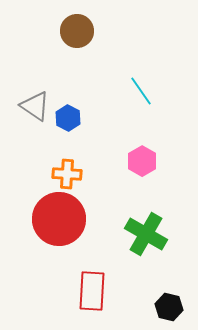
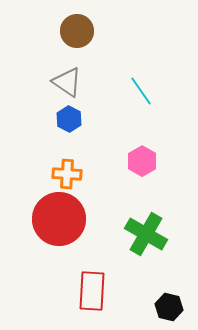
gray triangle: moved 32 px right, 24 px up
blue hexagon: moved 1 px right, 1 px down
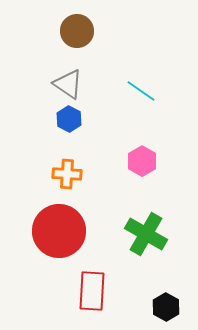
gray triangle: moved 1 px right, 2 px down
cyan line: rotated 20 degrees counterclockwise
red circle: moved 12 px down
black hexagon: moved 3 px left; rotated 16 degrees clockwise
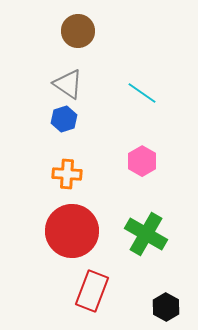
brown circle: moved 1 px right
cyan line: moved 1 px right, 2 px down
blue hexagon: moved 5 px left; rotated 15 degrees clockwise
red circle: moved 13 px right
red rectangle: rotated 18 degrees clockwise
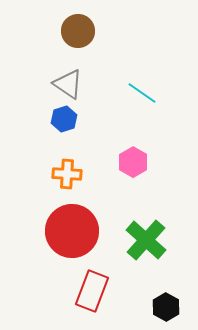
pink hexagon: moved 9 px left, 1 px down
green cross: moved 6 px down; rotated 12 degrees clockwise
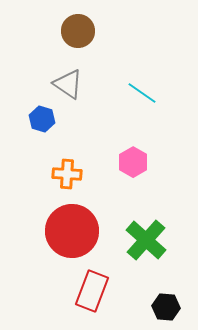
blue hexagon: moved 22 px left; rotated 25 degrees counterclockwise
black hexagon: rotated 24 degrees counterclockwise
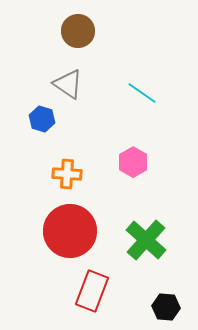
red circle: moved 2 px left
